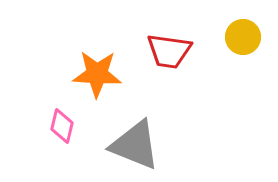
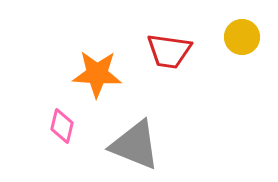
yellow circle: moved 1 px left
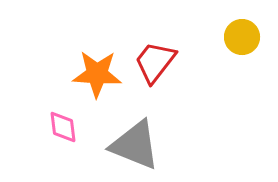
red trapezoid: moved 14 px left, 11 px down; rotated 120 degrees clockwise
pink diamond: moved 1 px right, 1 px down; rotated 20 degrees counterclockwise
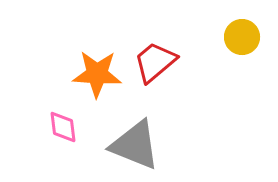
red trapezoid: rotated 12 degrees clockwise
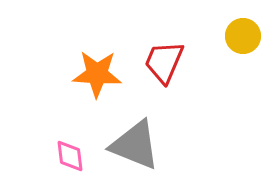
yellow circle: moved 1 px right, 1 px up
red trapezoid: moved 9 px right; rotated 27 degrees counterclockwise
pink diamond: moved 7 px right, 29 px down
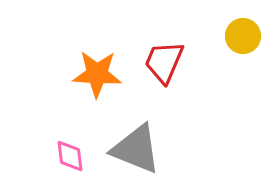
gray triangle: moved 1 px right, 4 px down
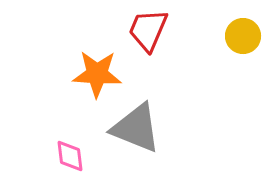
red trapezoid: moved 16 px left, 32 px up
gray triangle: moved 21 px up
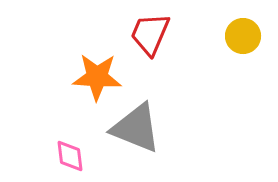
red trapezoid: moved 2 px right, 4 px down
orange star: moved 3 px down
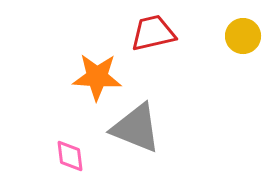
red trapezoid: moved 3 px right, 1 px up; rotated 54 degrees clockwise
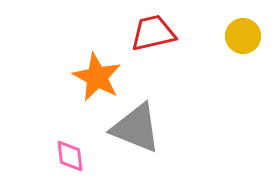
orange star: rotated 24 degrees clockwise
